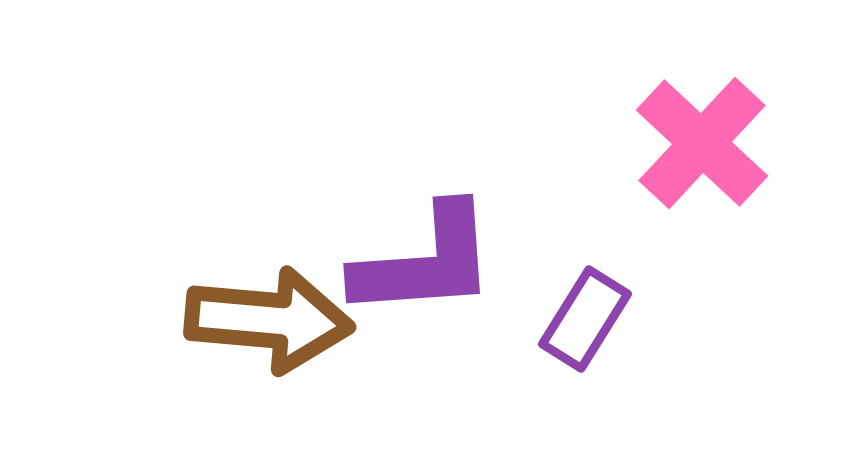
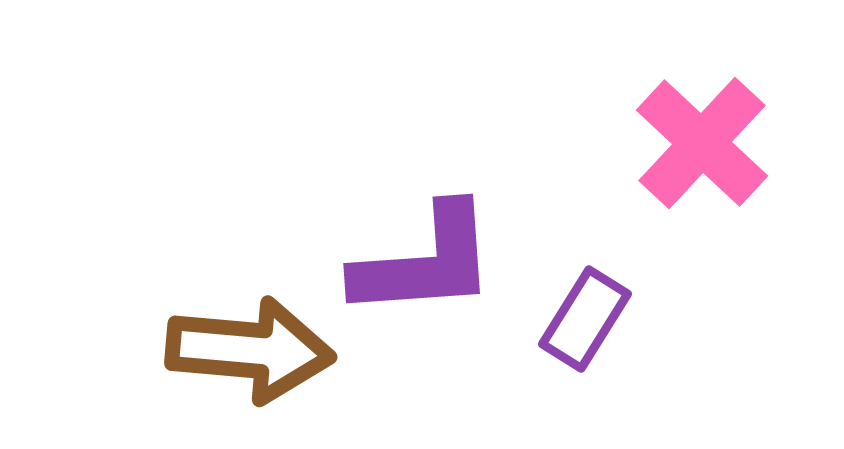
brown arrow: moved 19 px left, 30 px down
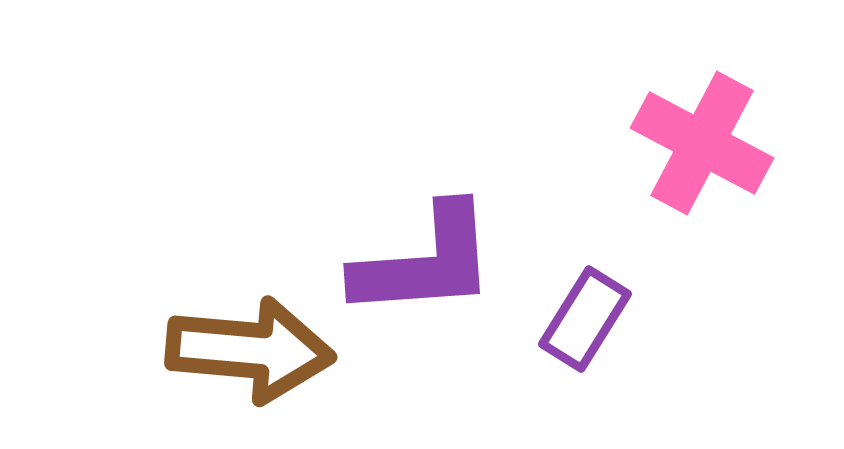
pink cross: rotated 15 degrees counterclockwise
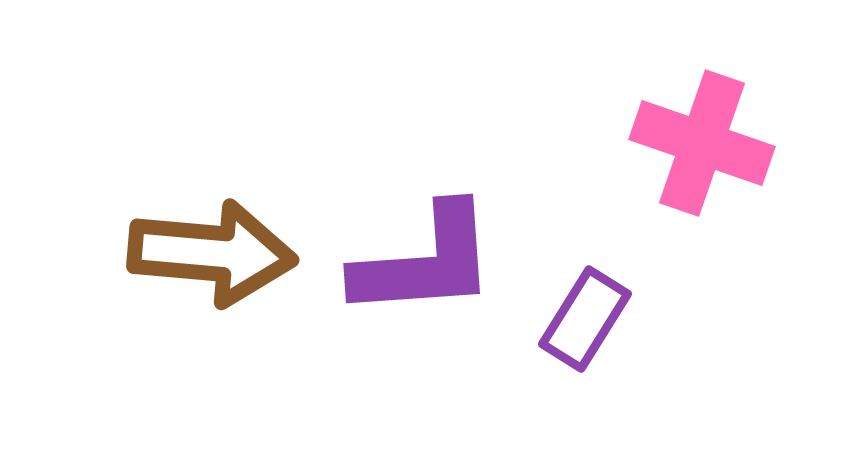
pink cross: rotated 9 degrees counterclockwise
brown arrow: moved 38 px left, 97 px up
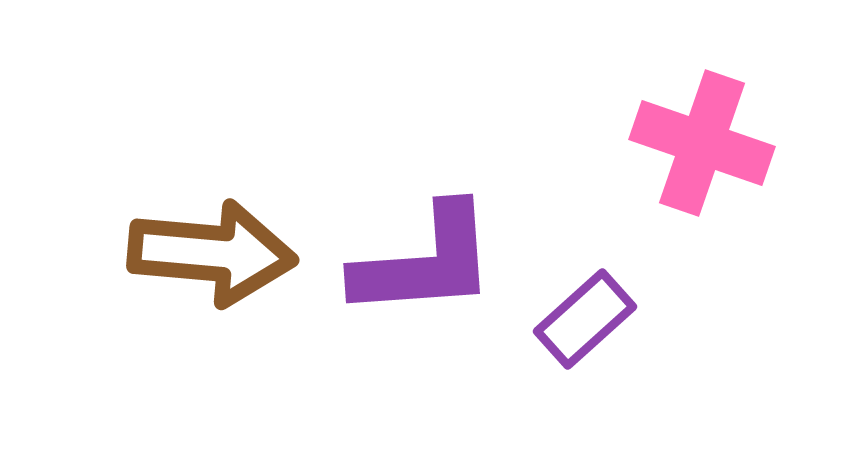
purple rectangle: rotated 16 degrees clockwise
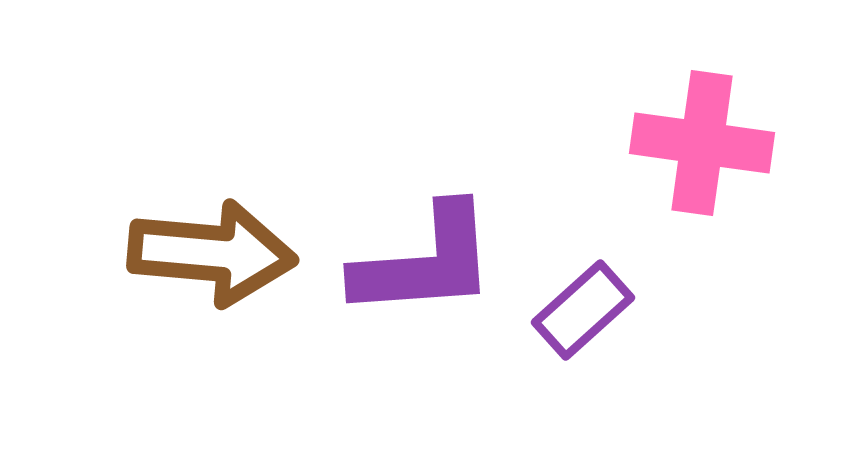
pink cross: rotated 11 degrees counterclockwise
purple rectangle: moved 2 px left, 9 px up
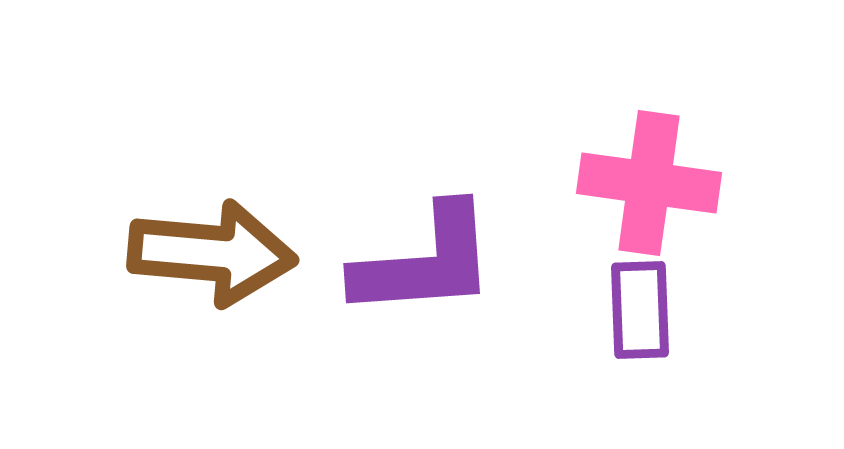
pink cross: moved 53 px left, 40 px down
purple rectangle: moved 57 px right; rotated 50 degrees counterclockwise
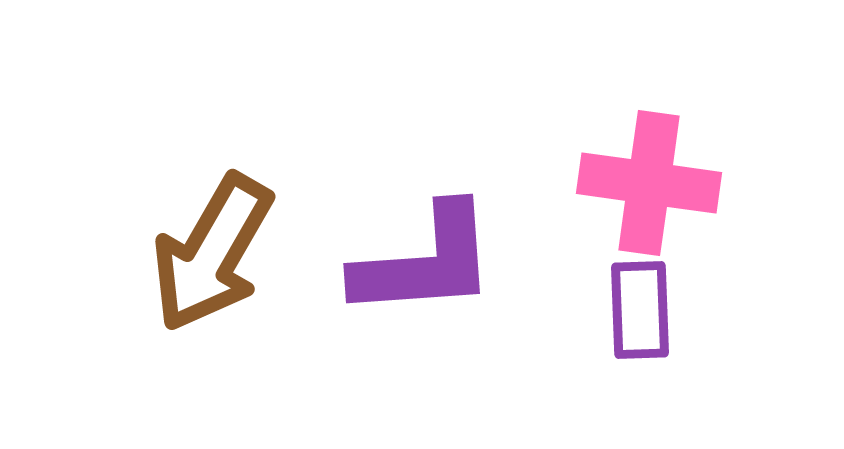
brown arrow: rotated 115 degrees clockwise
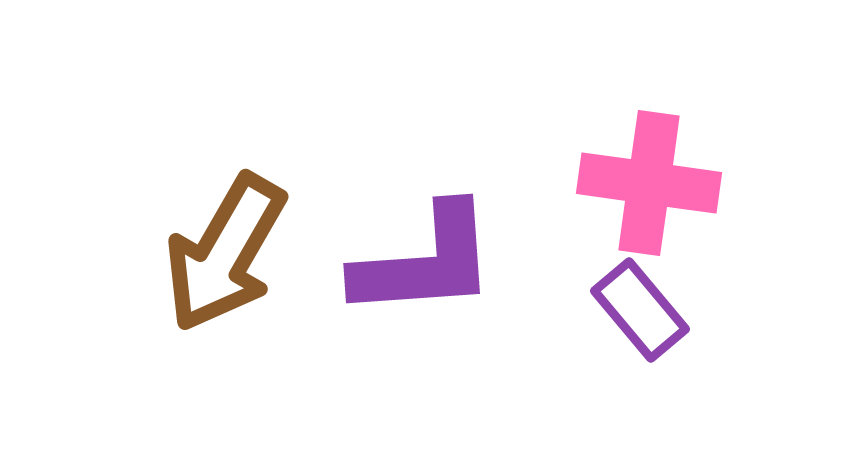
brown arrow: moved 13 px right
purple rectangle: rotated 38 degrees counterclockwise
